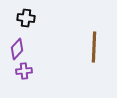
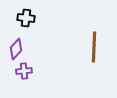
purple diamond: moved 1 px left
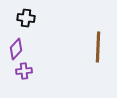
brown line: moved 4 px right
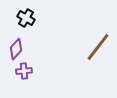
black cross: rotated 24 degrees clockwise
brown line: rotated 36 degrees clockwise
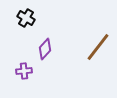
purple diamond: moved 29 px right
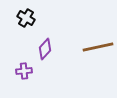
brown line: rotated 40 degrees clockwise
